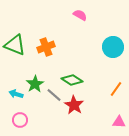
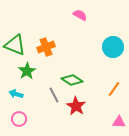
green star: moved 8 px left, 13 px up
orange line: moved 2 px left
gray line: rotated 21 degrees clockwise
red star: moved 2 px right, 1 px down
pink circle: moved 1 px left, 1 px up
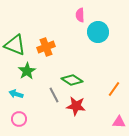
pink semicircle: rotated 120 degrees counterclockwise
cyan circle: moved 15 px left, 15 px up
red star: rotated 24 degrees counterclockwise
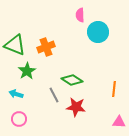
orange line: rotated 28 degrees counterclockwise
red star: moved 1 px down
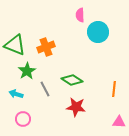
gray line: moved 9 px left, 6 px up
pink circle: moved 4 px right
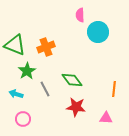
green diamond: rotated 20 degrees clockwise
pink triangle: moved 13 px left, 4 px up
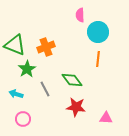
green star: moved 2 px up
orange line: moved 16 px left, 30 px up
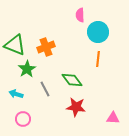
pink triangle: moved 7 px right
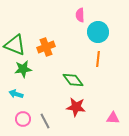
green star: moved 4 px left; rotated 24 degrees clockwise
green diamond: moved 1 px right
gray line: moved 32 px down
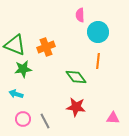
orange line: moved 2 px down
green diamond: moved 3 px right, 3 px up
